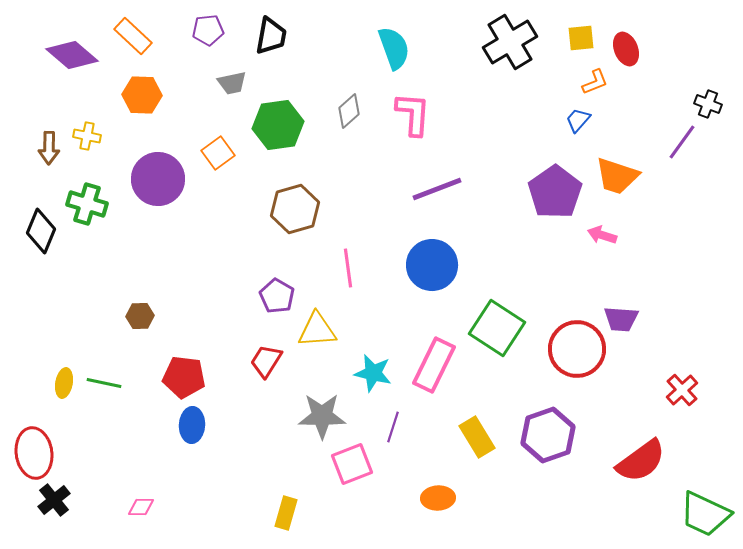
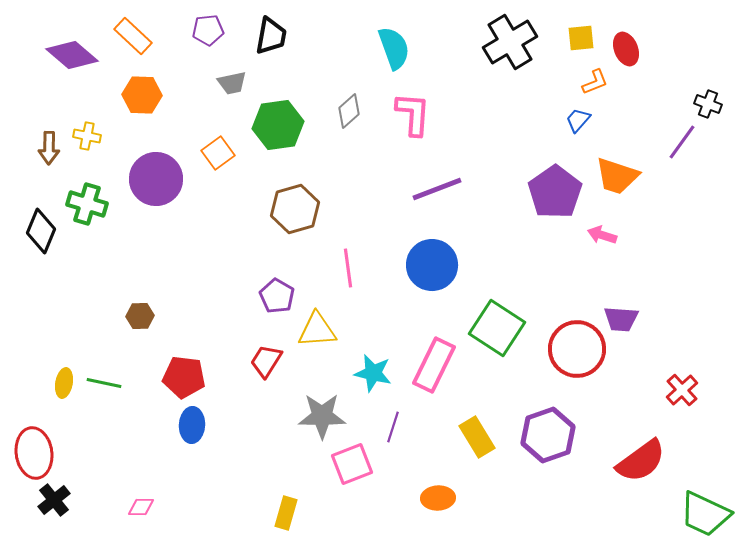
purple circle at (158, 179): moved 2 px left
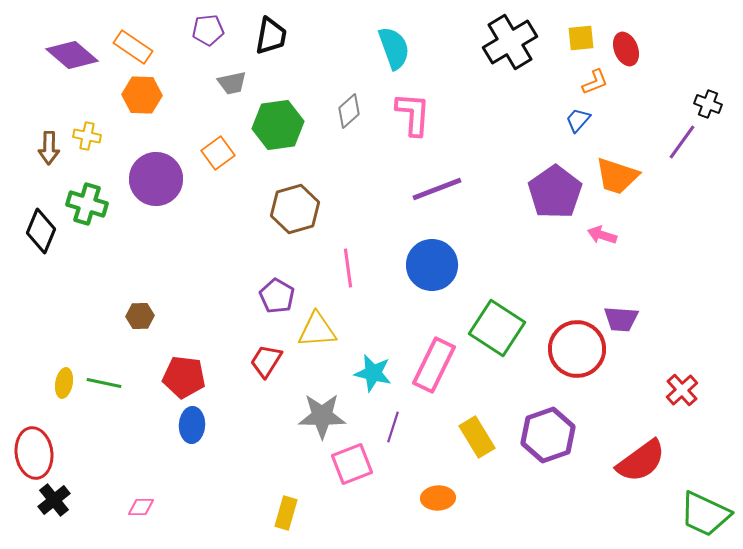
orange rectangle at (133, 36): moved 11 px down; rotated 9 degrees counterclockwise
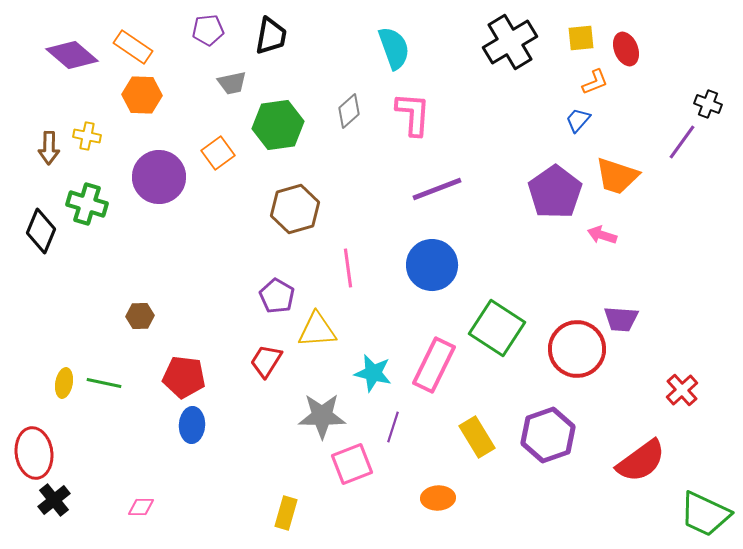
purple circle at (156, 179): moved 3 px right, 2 px up
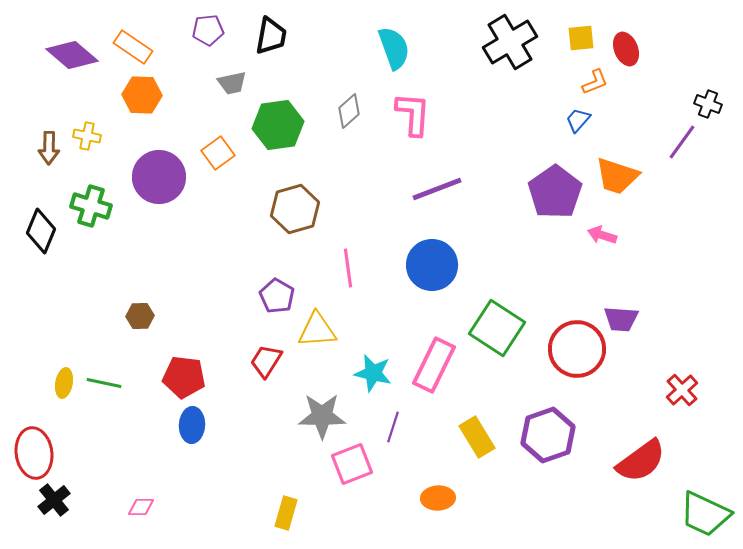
green cross at (87, 204): moved 4 px right, 2 px down
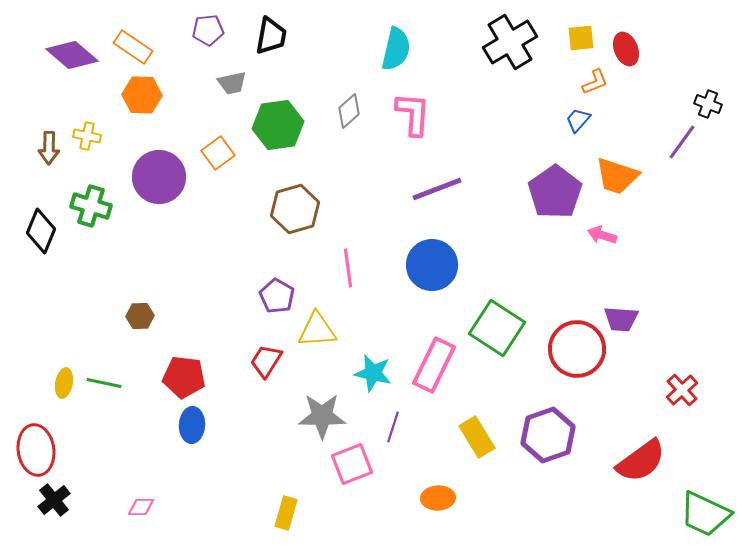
cyan semicircle at (394, 48): moved 2 px right, 1 px down; rotated 33 degrees clockwise
red ellipse at (34, 453): moved 2 px right, 3 px up
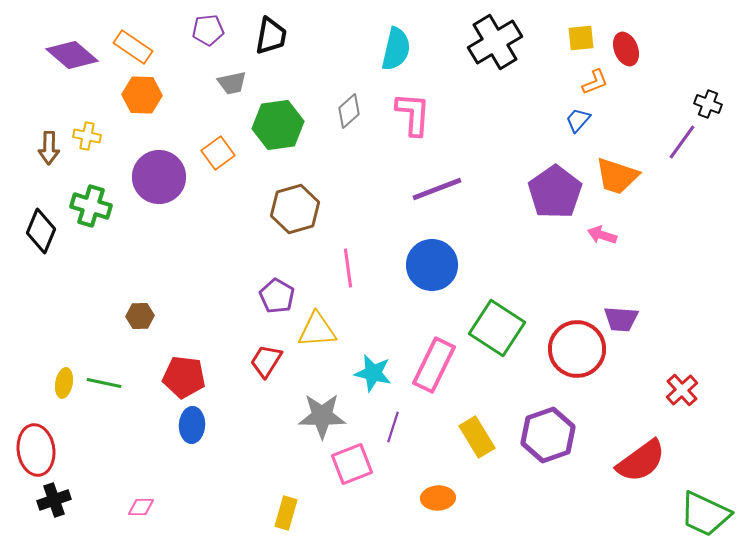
black cross at (510, 42): moved 15 px left
black cross at (54, 500): rotated 20 degrees clockwise
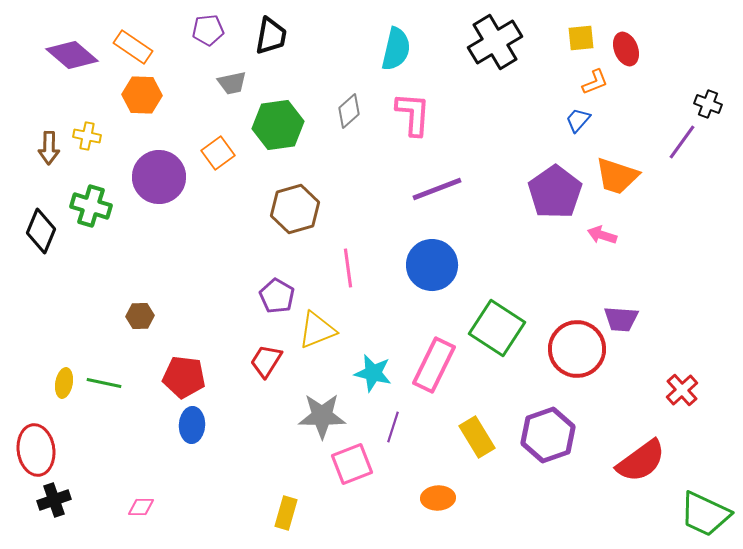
yellow triangle at (317, 330): rotated 18 degrees counterclockwise
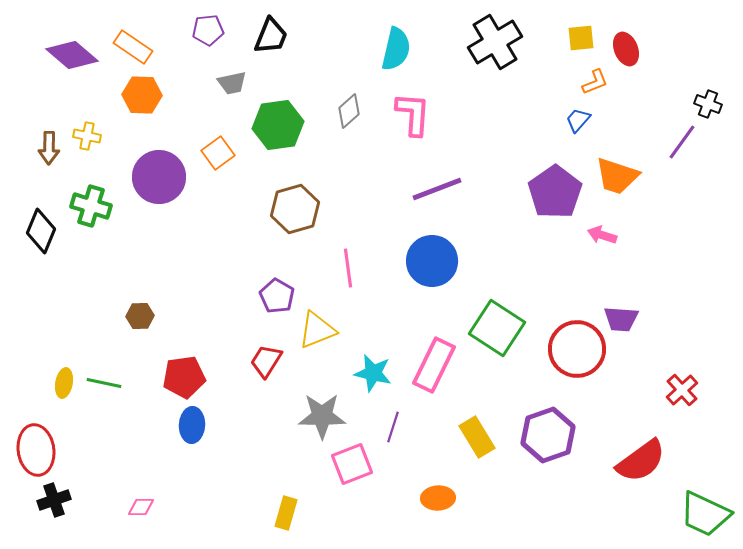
black trapezoid at (271, 36): rotated 12 degrees clockwise
blue circle at (432, 265): moved 4 px up
red pentagon at (184, 377): rotated 15 degrees counterclockwise
